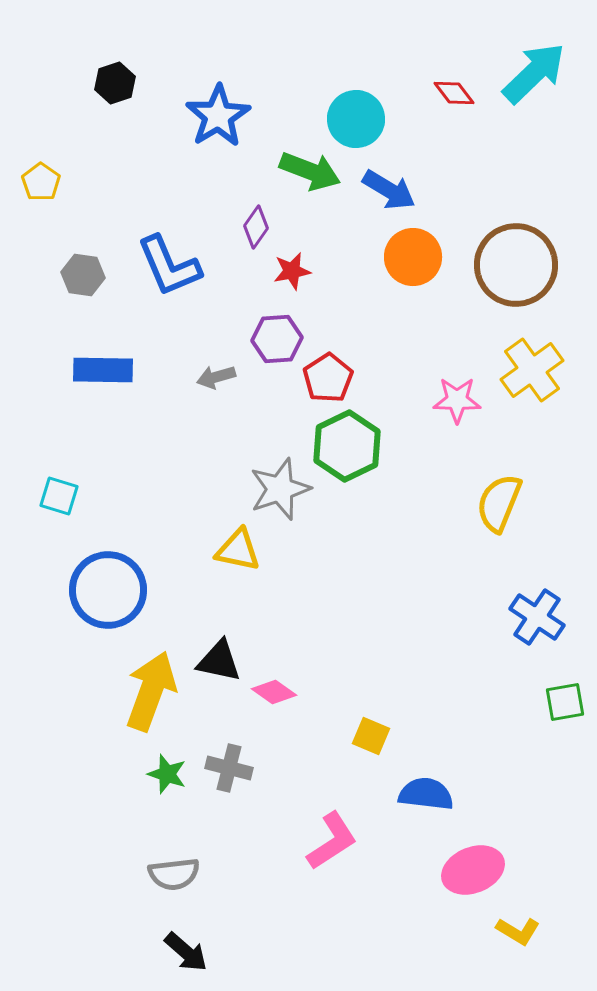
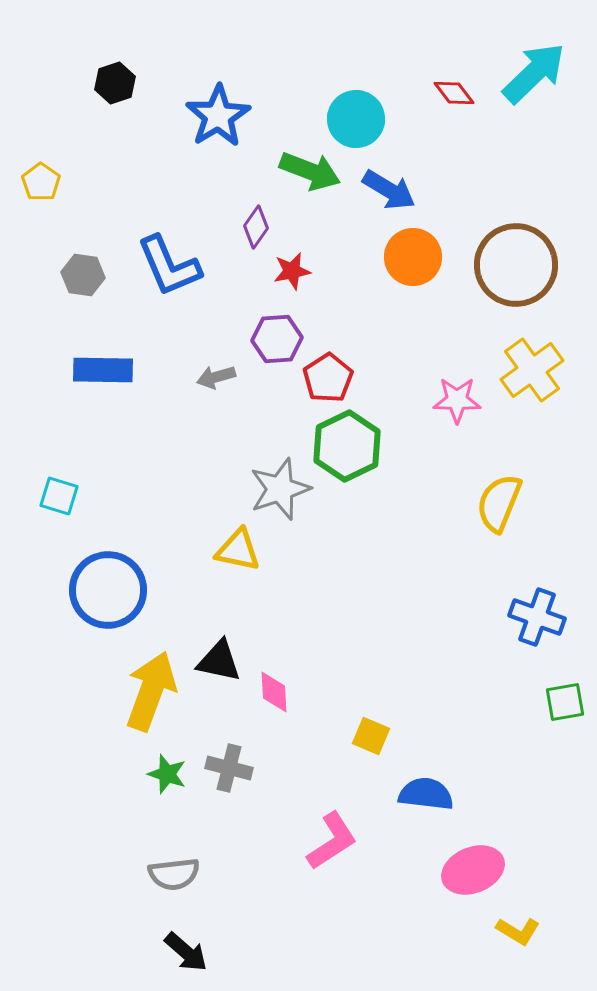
blue cross: rotated 14 degrees counterclockwise
pink diamond: rotated 51 degrees clockwise
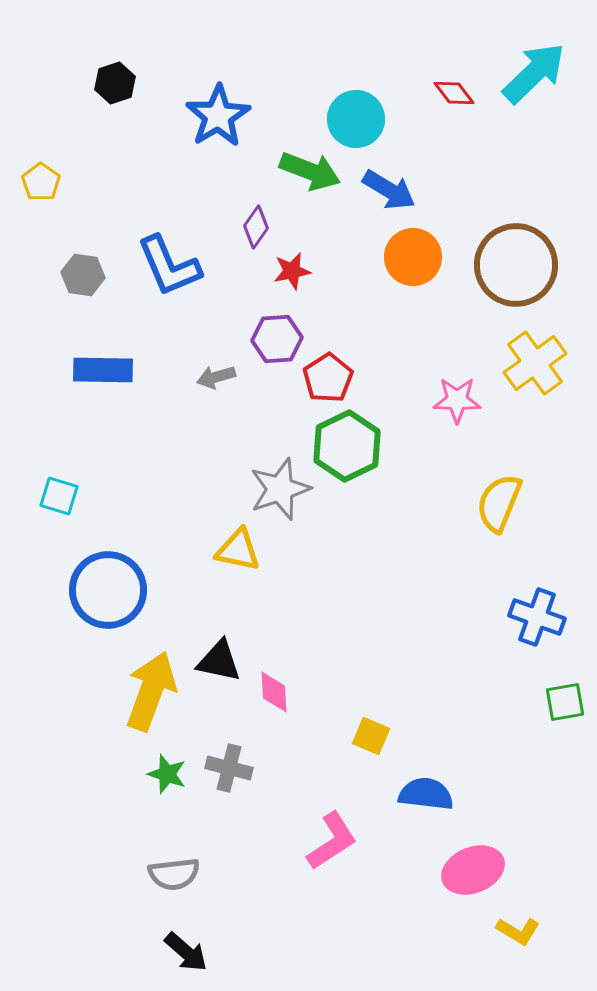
yellow cross: moved 3 px right, 7 px up
